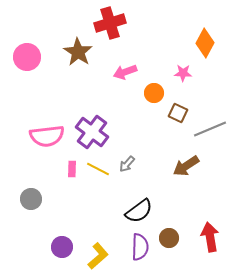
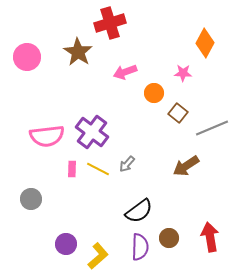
brown square: rotated 12 degrees clockwise
gray line: moved 2 px right, 1 px up
purple circle: moved 4 px right, 3 px up
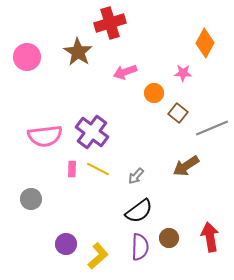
pink semicircle: moved 2 px left
gray arrow: moved 9 px right, 12 px down
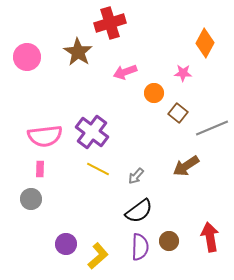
pink rectangle: moved 32 px left
brown circle: moved 3 px down
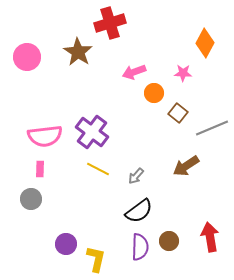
pink arrow: moved 9 px right
yellow L-shape: moved 2 px left, 3 px down; rotated 36 degrees counterclockwise
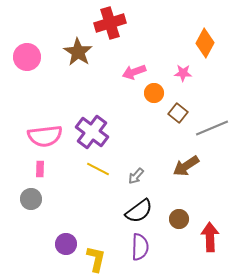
red arrow: rotated 8 degrees clockwise
brown circle: moved 10 px right, 22 px up
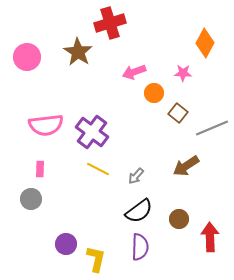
pink semicircle: moved 1 px right, 11 px up
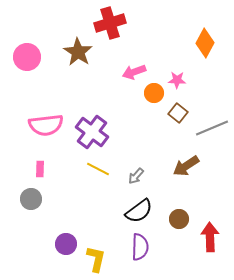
pink star: moved 6 px left, 7 px down
